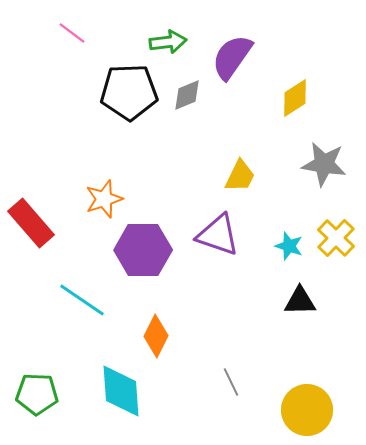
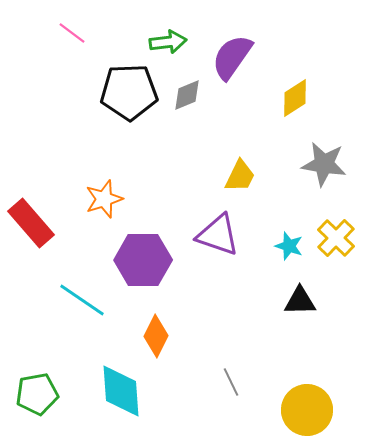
purple hexagon: moved 10 px down
green pentagon: rotated 12 degrees counterclockwise
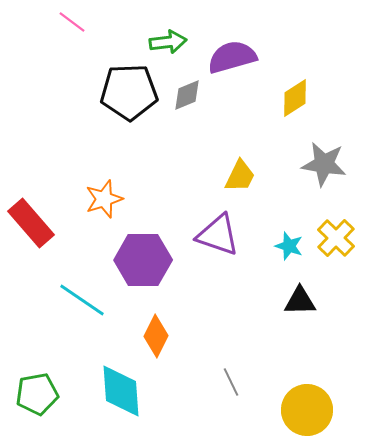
pink line: moved 11 px up
purple semicircle: rotated 39 degrees clockwise
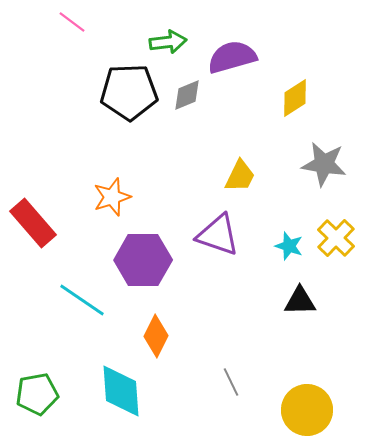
orange star: moved 8 px right, 2 px up
red rectangle: moved 2 px right
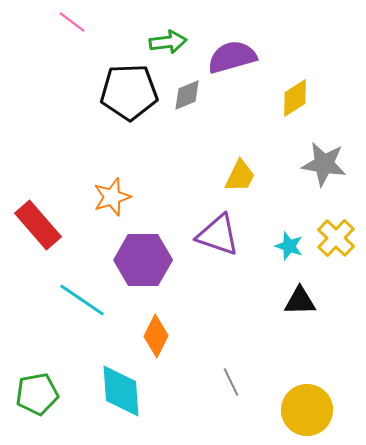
red rectangle: moved 5 px right, 2 px down
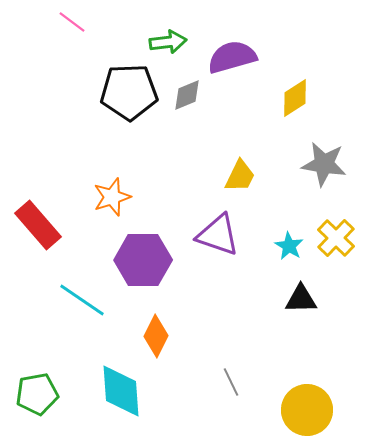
cyan star: rotated 12 degrees clockwise
black triangle: moved 1 px right, 2 px up
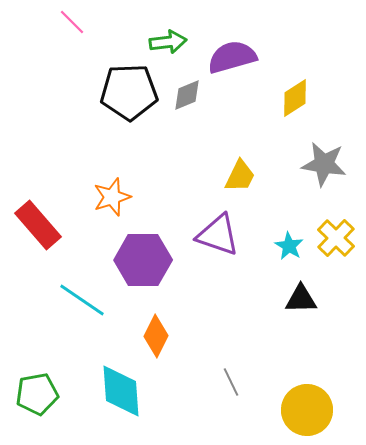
pink line: rotated 8 degrees clockwise
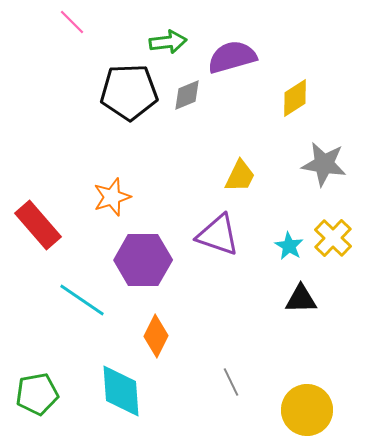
yellow cross: moved 3 px left
